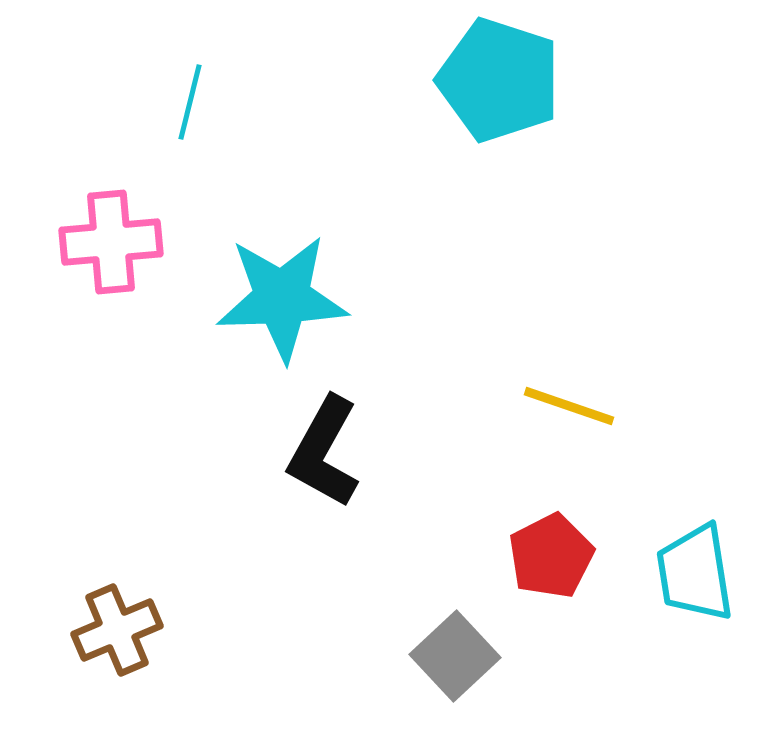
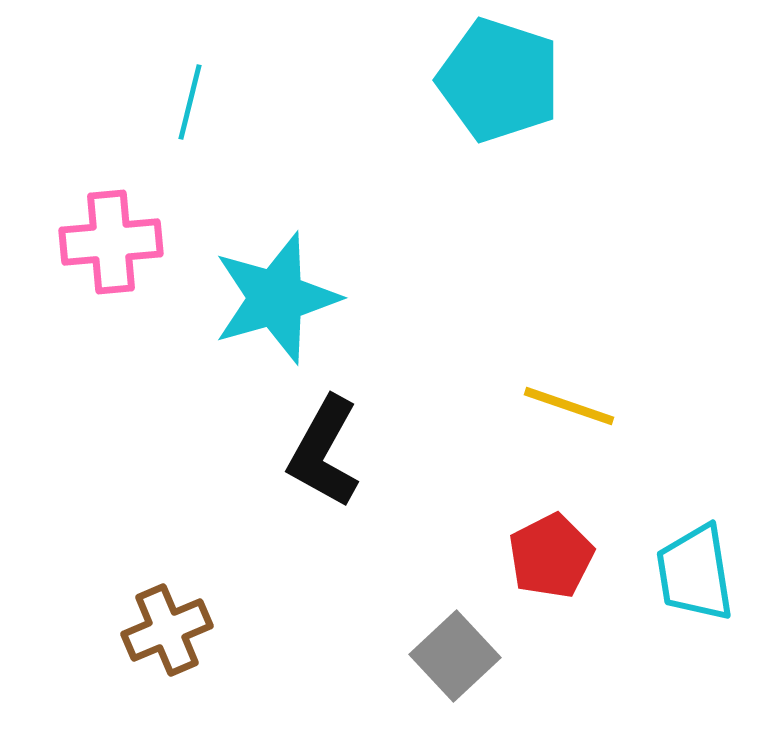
cyan star: moved 6 px left; rotated 14 degrees counterclockwise
brown cross: moved 50 px right
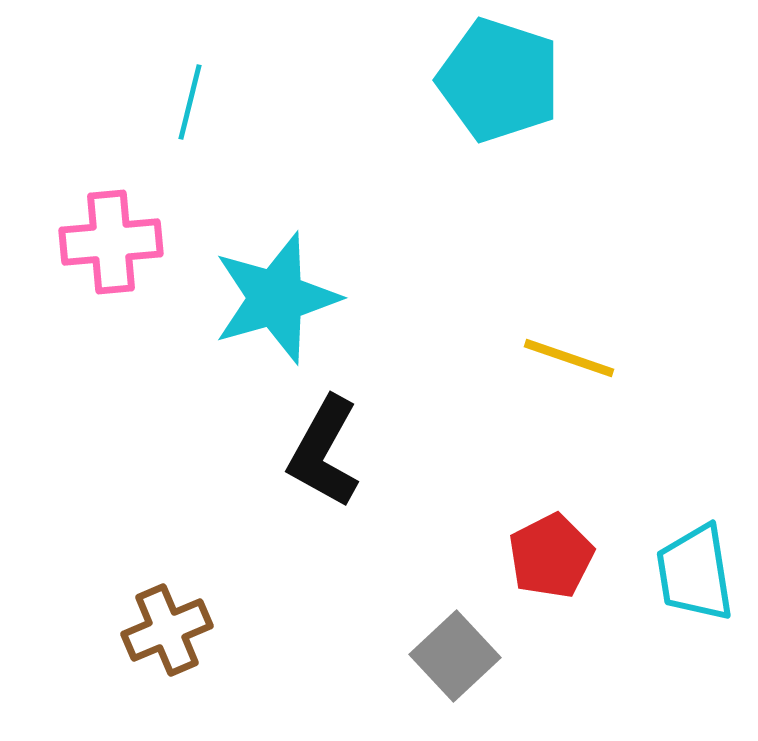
yellow line: moved 48 px up
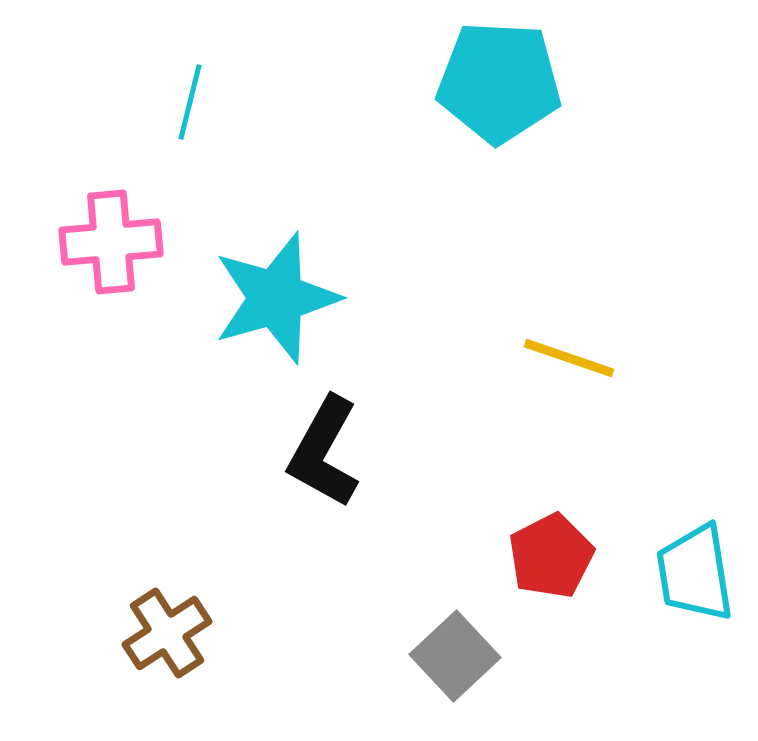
cyan pentagon: moved 2 px down; rotated 15 degrees counterclockwise
brown cross: moved 3 px down; rotated 10 degrees counterclockwise
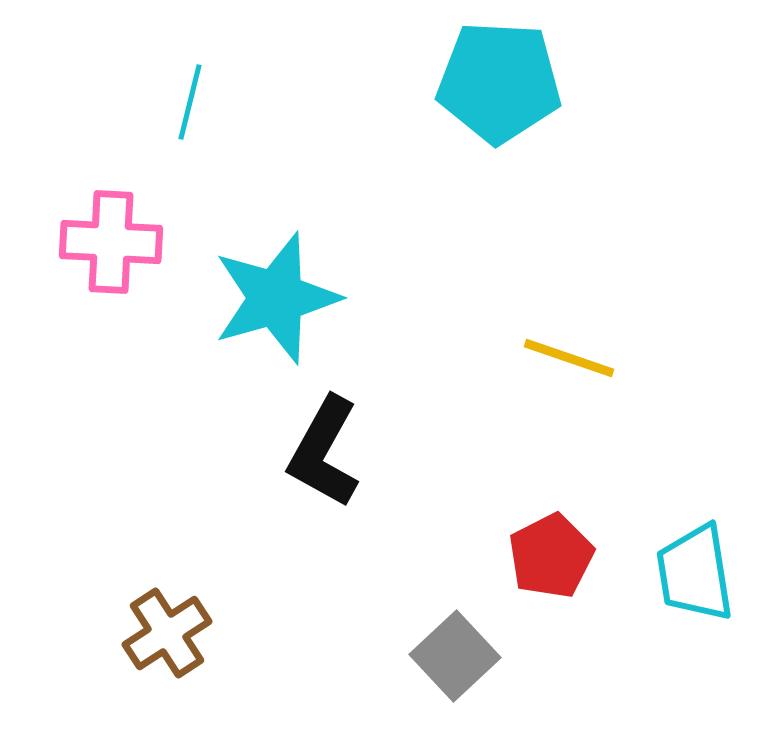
pink cross: rotated 8 degrees clockwise
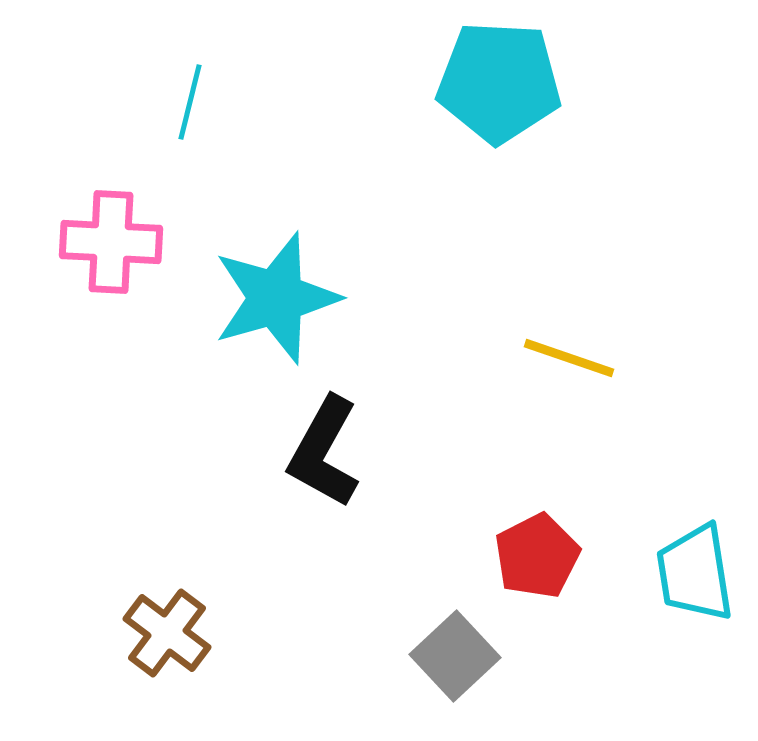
red pentagon: moved 14 px left
brown cross: rotated 20 degrees counterclockwise
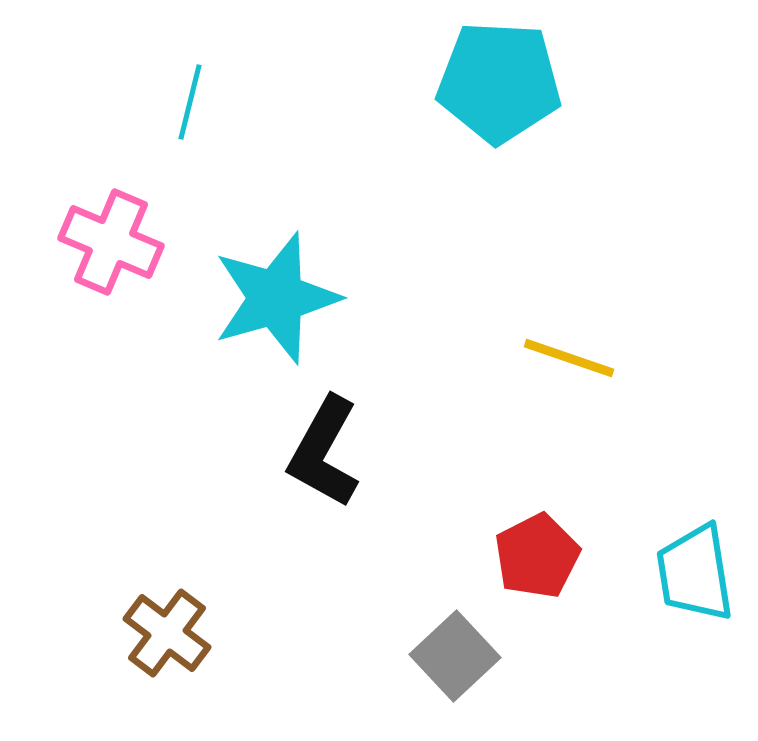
pink cross: rotated 20 degrees clockwise
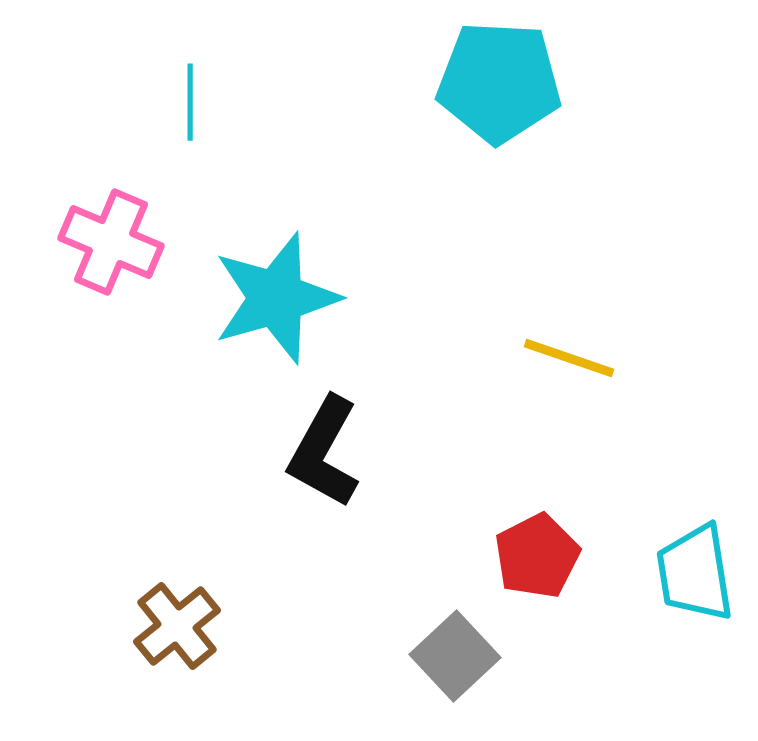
cyan line: rotated 14 degrees counterclockwise
brown cross: moved 10 px right, 7 px up; rotated 14 degrees clockwise
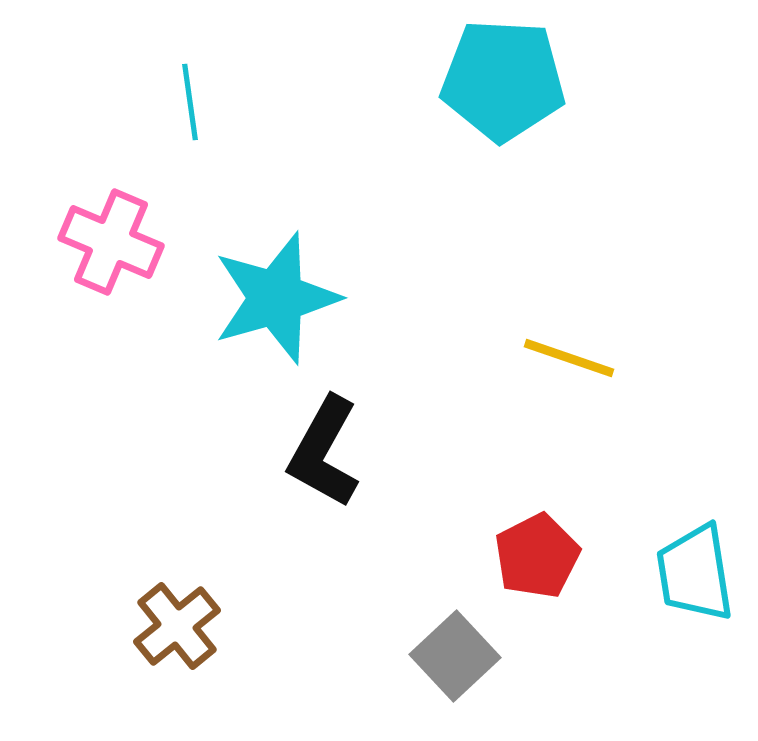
cyan pentagon: moved 4 px right, 2 px up
cyan line: rotated 8 degrees counterclockwise
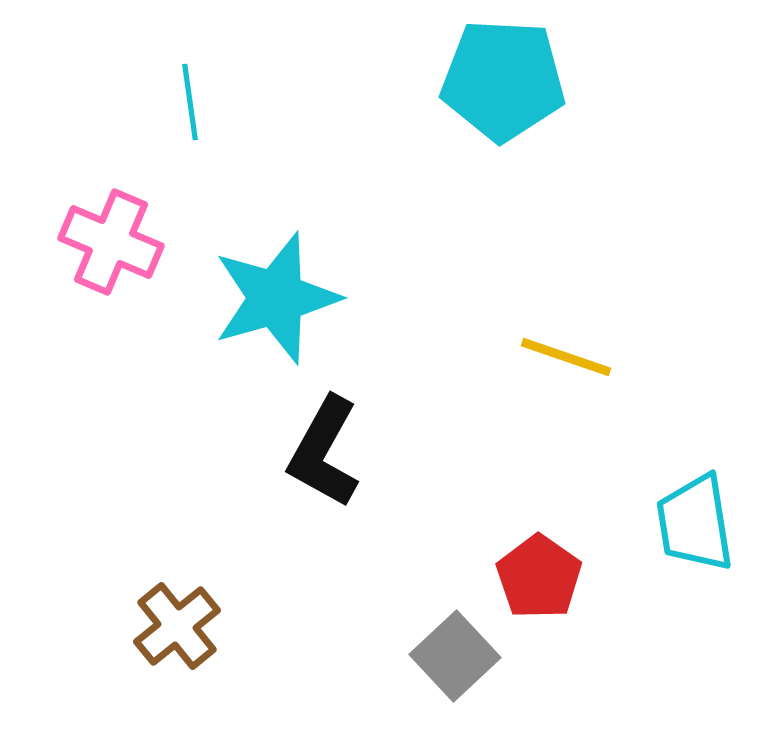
yellow line: moved 3 px left, 1 px up
red pentagon: moved 2 px right, 21 px down; rotated 10 degrees counterclockwise
cyan trapezoid: moved 50 px up
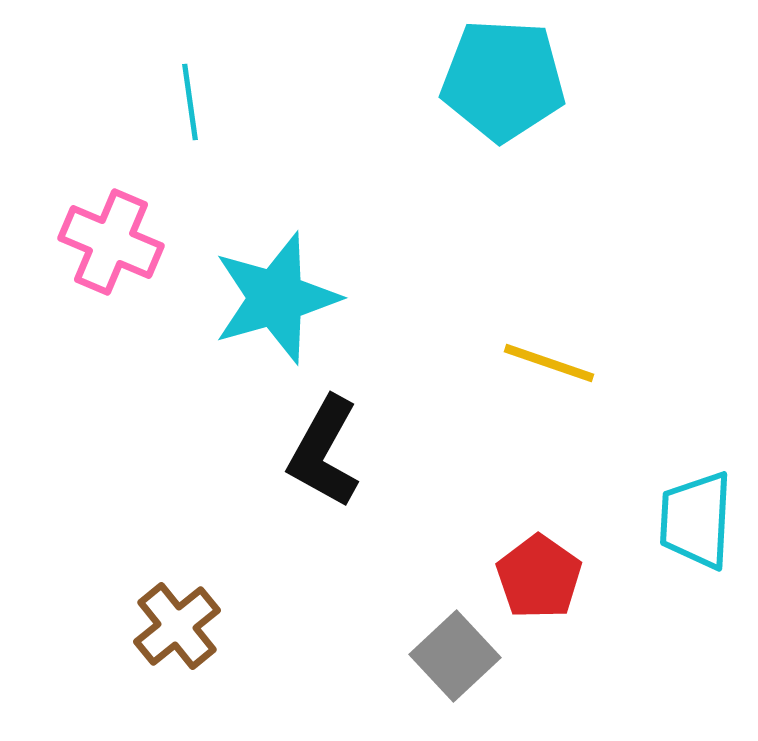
yellow line: moved 17 px left, 6 px down
cyan trapezoid: moved 1 px right, 3 px up; rotated 12 degrees clockwise
